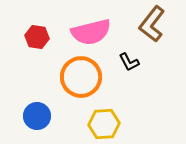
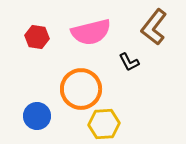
brown L-shape: moved 2 px right, 3 px down
orange circle: moved 12 px down
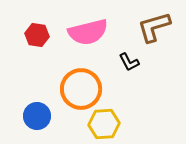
brown L-shape: rotated 36 degrees clockwise
pink semicircle: moved 3 px left
red hexagon: moved 2 px up
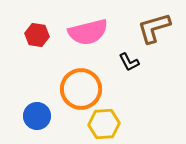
brown L-shape: moved 1 px down
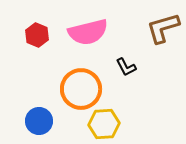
brown L-shape: moved 9 px right
red hexagon: rotated 15 degrees clockwise
black L-shape: moved 3 px left, 5 px down
blue circle: moved 2 px right, 5 px down
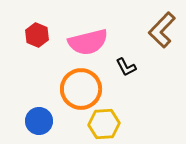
brown L-shape: moved 1 px left, 2 px down; rotated 30 degrees counterclockwise
pink semicircle: moved 10 px down
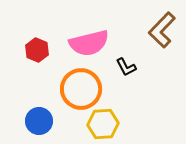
red hexagon: moved 15 px down
pink semicircle: moved 1 px right, 1 px down
yellow hexagon: moved 1 px left
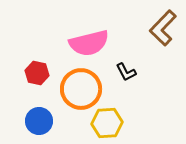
brown L-shape: moved 1 px right, 2 px up
red hexagon: moved 23 px down; rotated 10 degrees counterclockwise
black L-shape: moved 5 px down
yellow hexagon: moved 4 px right, 1 px up
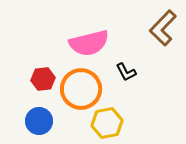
red hexagon: moved 6 px right, 6 px down; rotated 20 degrees counterclockwise
yellow hexagon: rotated 8 degrees counterclockwise
